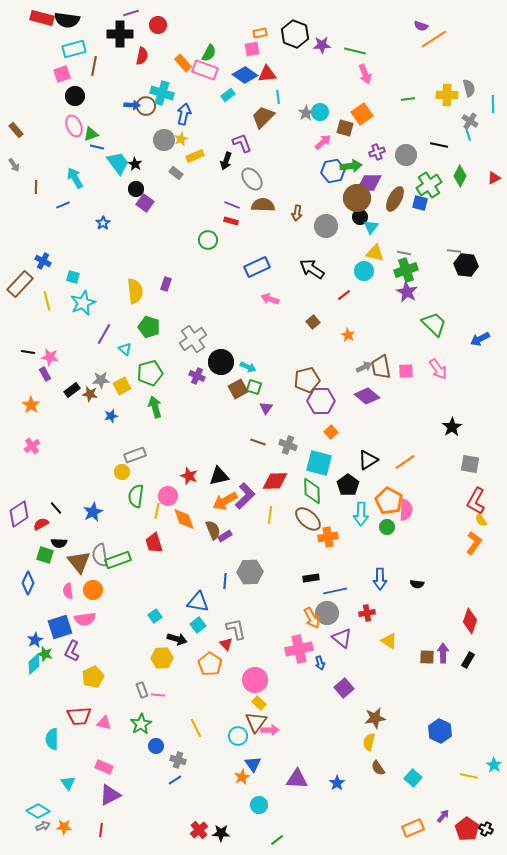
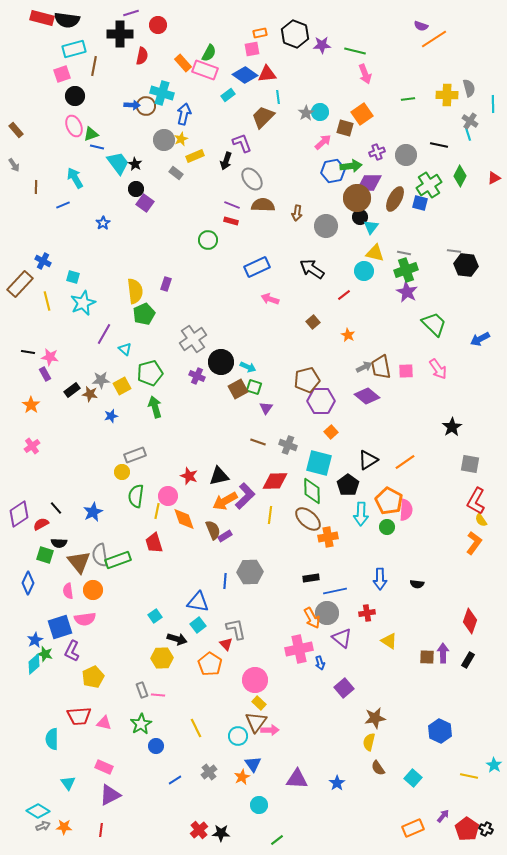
green pentagon at (149, 327): moved 5 px left, 13 px up; rotated 30 degrees clockwise
gray cross at (178, 760): moved 31 px right, 12 px down; rotated 35 degrees clockwise
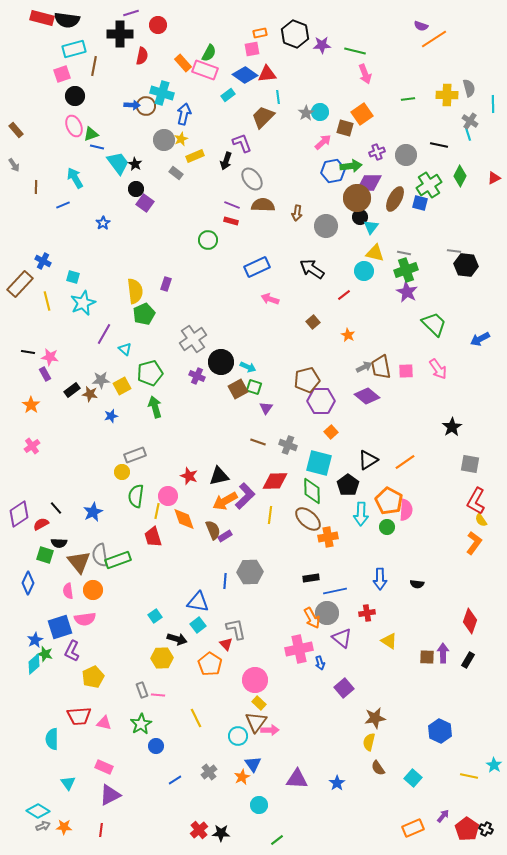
red trapezoid at (154, 543): moved 1 px left, 6 px up
yellow line at (196, 728): moved 10 px up
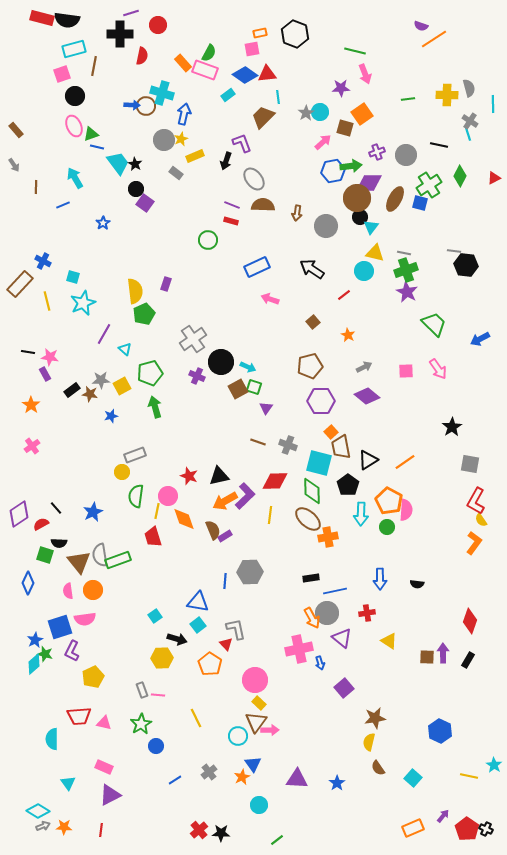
purple star at (322, 45): moved 19 px right, 43 px down
gray ellipse at (252, 179): moved 2 px right
brown trapezoid at (381, 367): moved 40 px left, 80 px down
brown pentagon at (307, 380): moved 3 px right, 14 px up
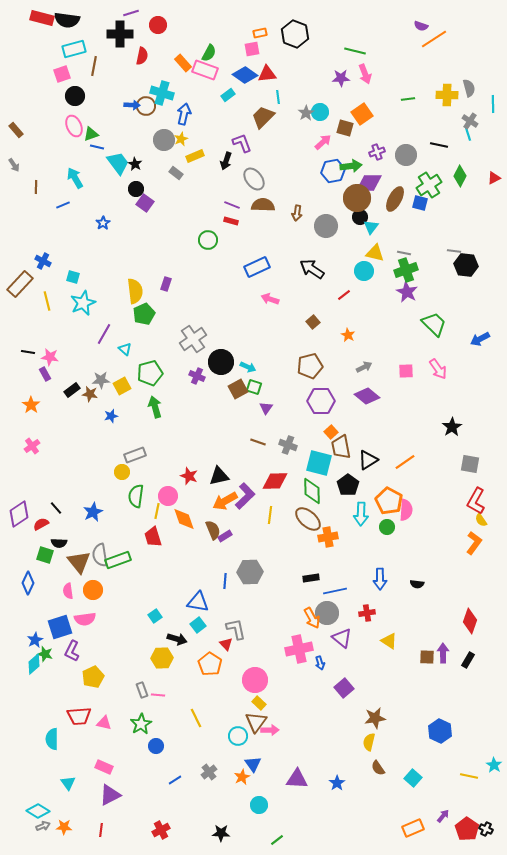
purple star at (341, 88): moved 10 px up
red cross at (199, 830): moved 38 px left; rotated 12 degrees clockwise
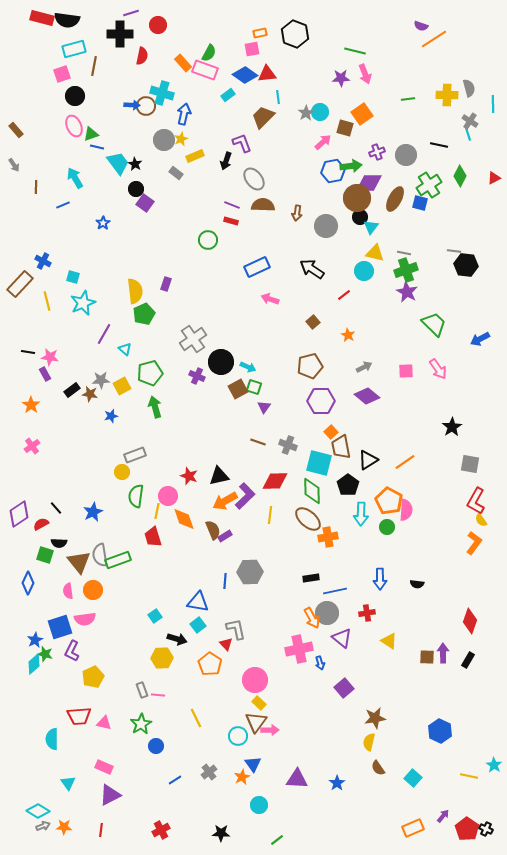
purple triangle at (266, 408): moved 2 px left, 1 px up
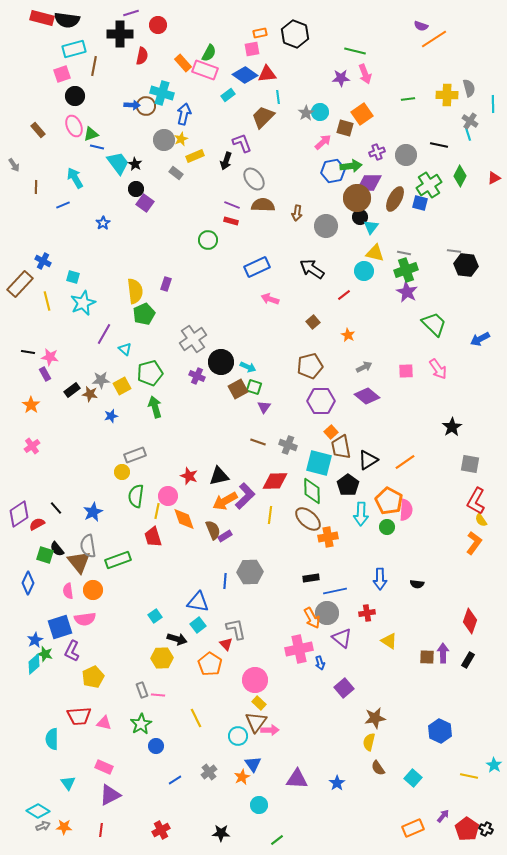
brown rectangle at (16, 130): moved 22 px right
red semicircle at (41, 524): moved 4 px left
black semicircle at (59, 543): moved 2 px left, 6 px down; rotated 49 degrees clockwise
gray semicircle at (100, 555): moved 12 px left, 9 px up
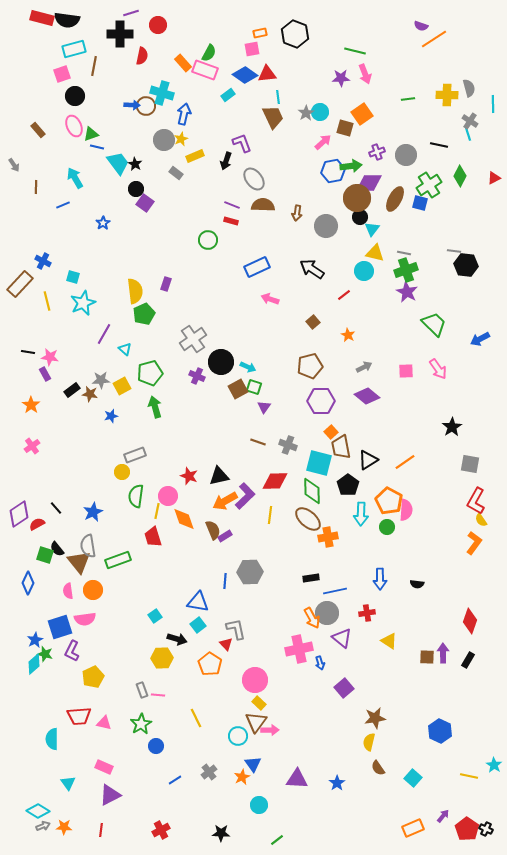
brown trapezoid at (263, 117): moved 10 px right; rotated 110 degrees clockwise
cyan triangle at (371, 227): moved 1 px right, 2 px down
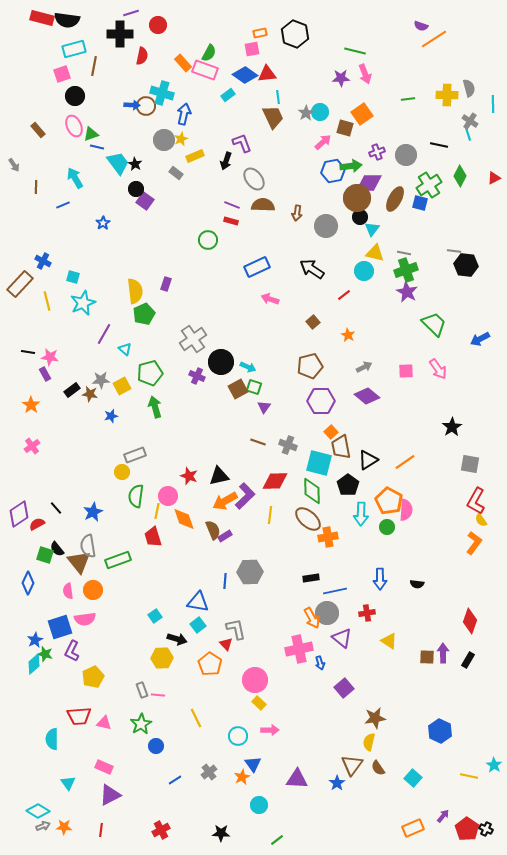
purple square at (145, 203): moved 2 px up
brown triangle at (256, 722): moved 96 px right, 43 px down
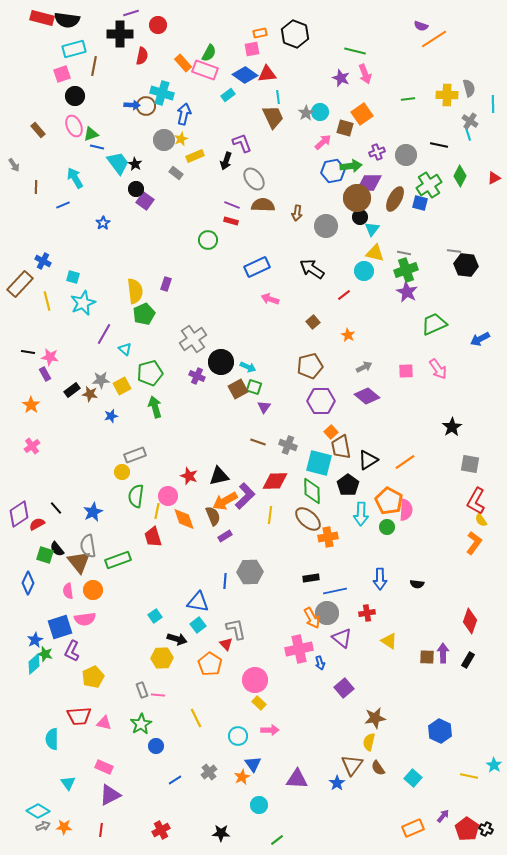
purple star at (341, 78): rotated 24 degrees clockwise
green trapezoid at (434, 324): rotated 68 degrees counterclockwise
brown semicircle at (213, 530): moved 14 px up
